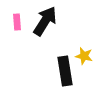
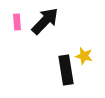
black arrow: rotated 12 degrees clockwise
black rectangle: moved 1 px right, 1 px up
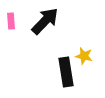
pink rectangle: moved 6 px left, 1 px up
black rectangle: moved 2 px down
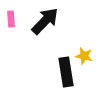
pink rectangle: moved 2 px up
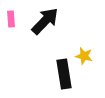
black rectangle: moved 2 px left, 2 px down
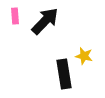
pink rectangle: moved 4 px right, 3 px up
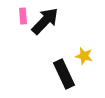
pink rectangle: moved 8 px right
black rectangle: rotated 16 degrees counterclockwise
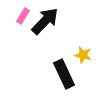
pink rectangle: rotated 35 degrees clockwise
yellow star: moved 1 px left, 1 px up
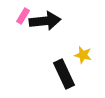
black arrow: rotated 40 degrees clockwise
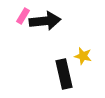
yellow star: moved 1 px down
black rectangle: rotated 12 degrees clockwise
